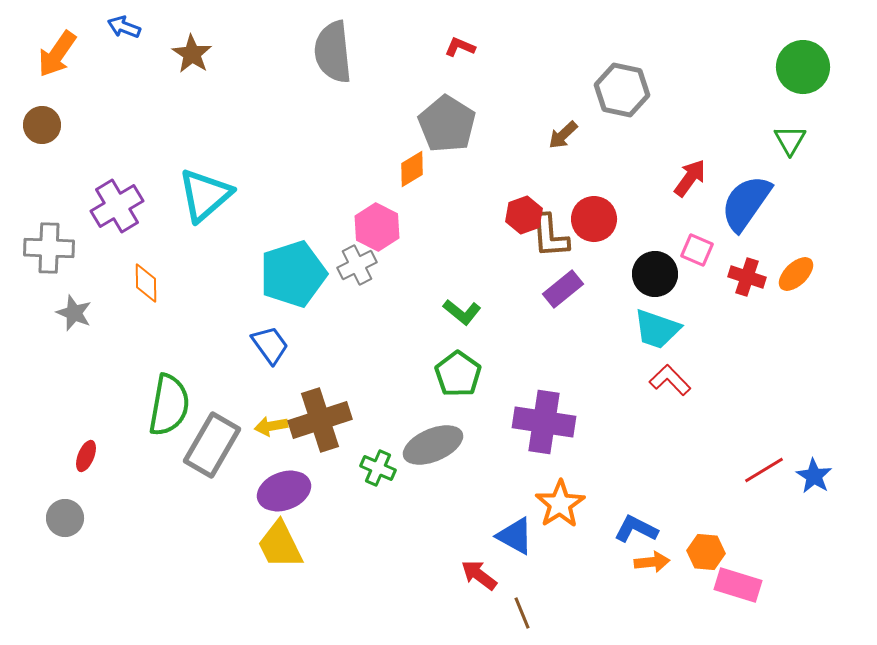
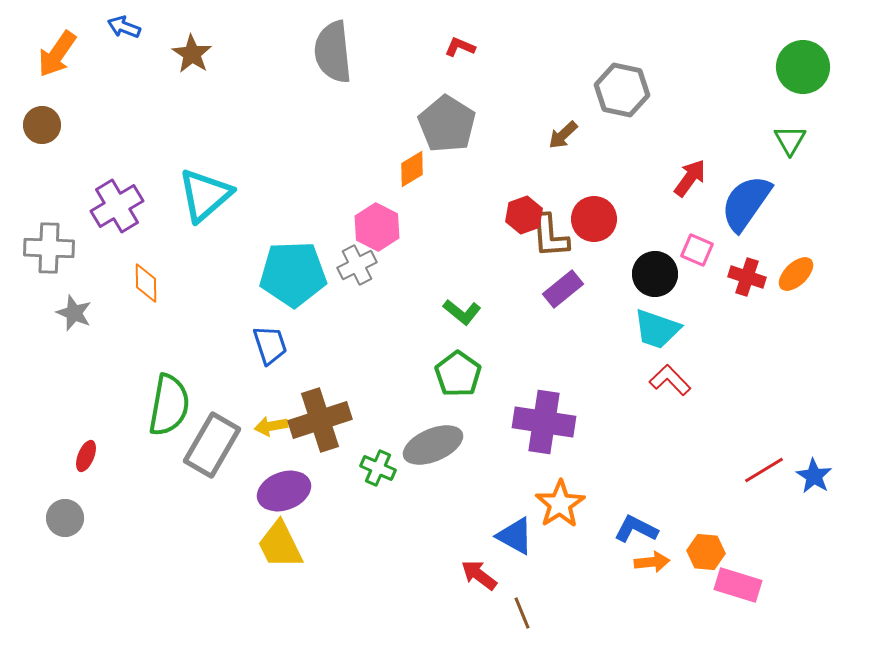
cyan pentagon at (293, 274): rotated 16 degrees clockwise
blue trapezoid at (270, 345): rotated 18 degrees clockwise
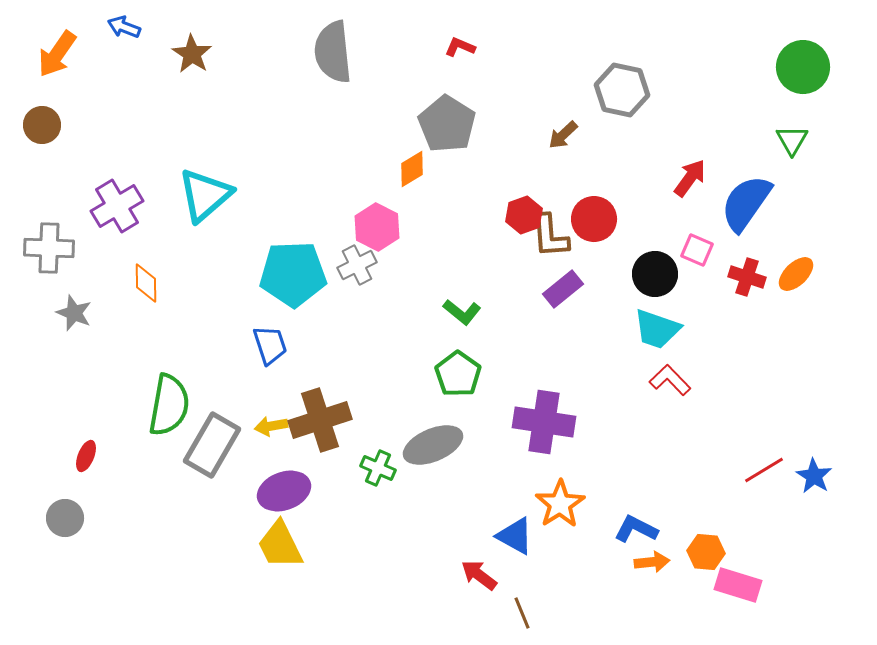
green triangle at (790, 140): moved 2 px right
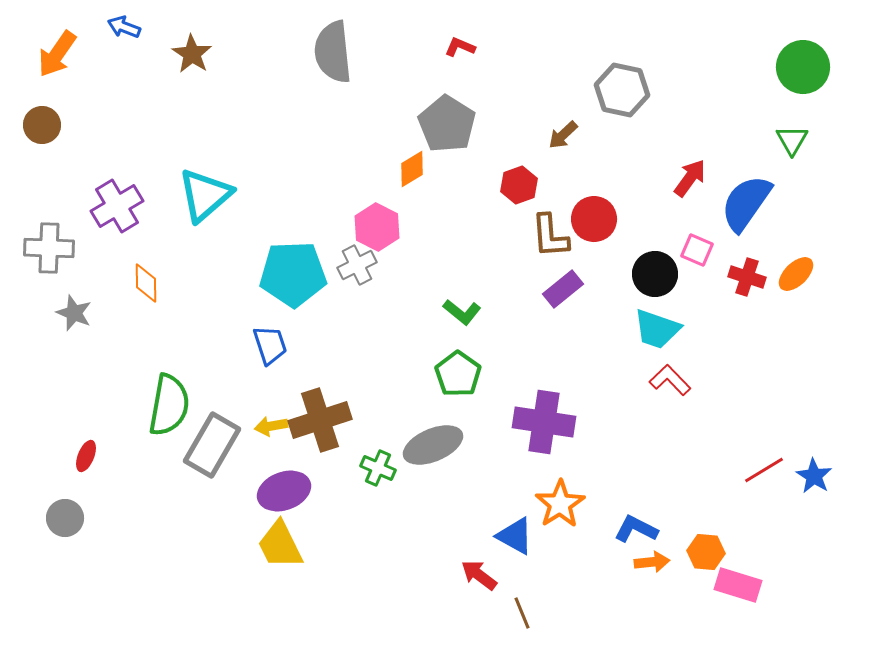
red hexagon at (524, 215): moved 5 px left, 30 px up
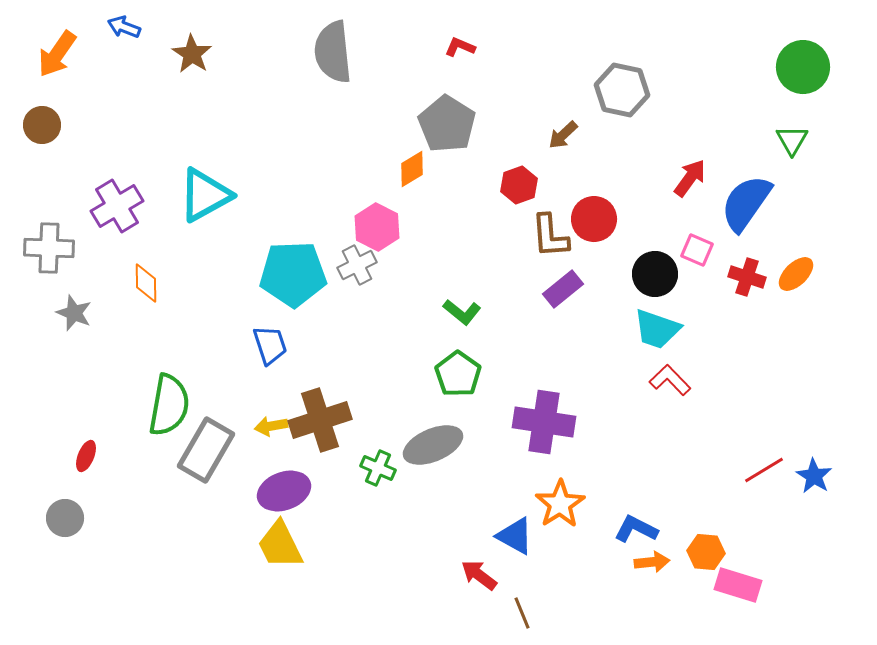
cyan triangle at (205, 195): rotated 12 degrees clockwise
gray rectangle at (212, 445): moved 6 px left, 5 px down
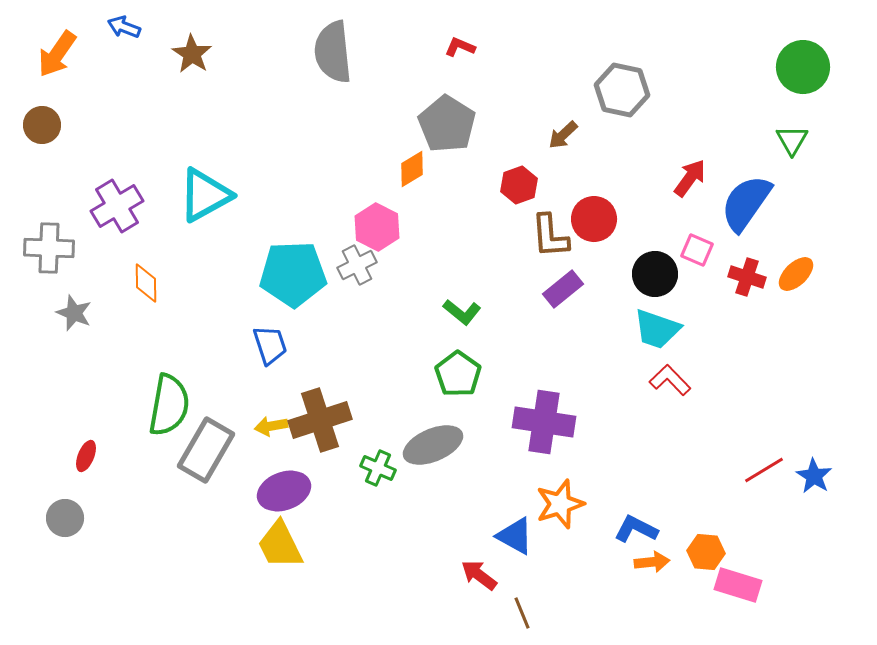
orange star at (560, 504): rotated 15 degrees clockwise
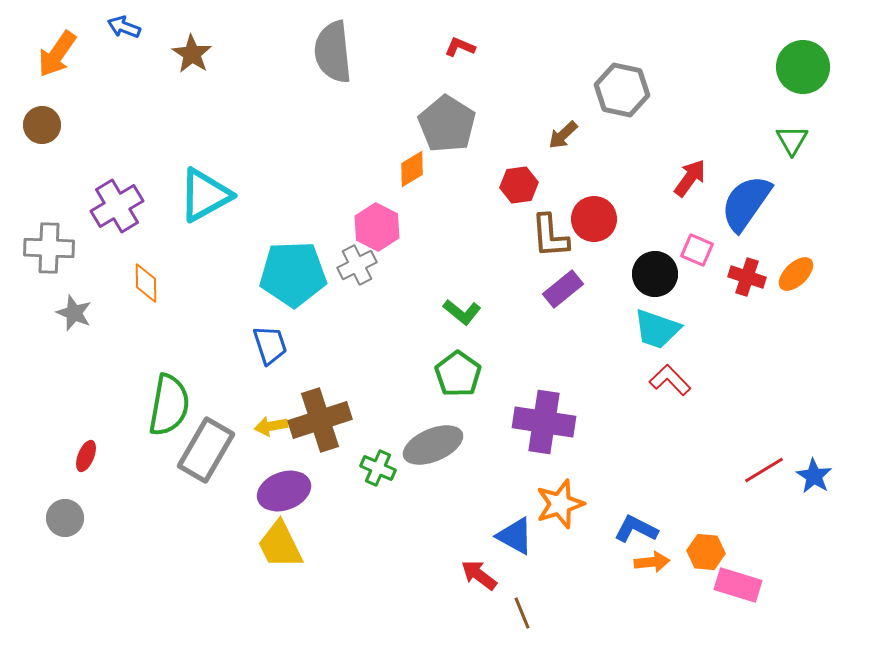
red hexagon at (519, 185): rotated 12 degrees clockwise
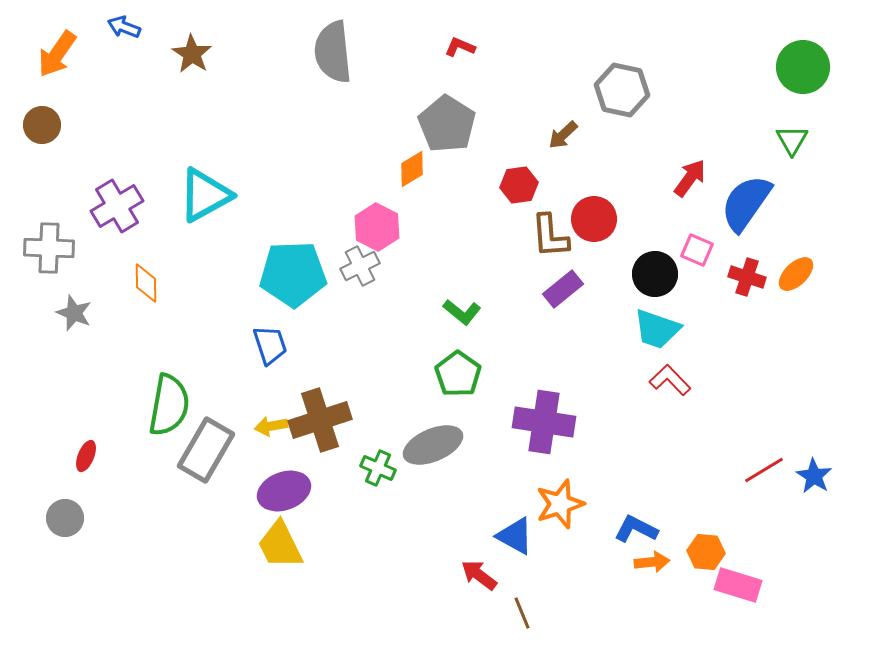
gray cross at (357, 265): moved 3 px right, 1 px down
